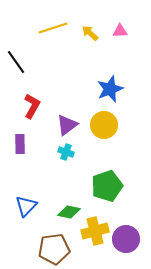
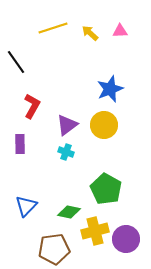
green pentagon: moved 1 px left, 3 px down; rotated 24 degrees counterclockwise
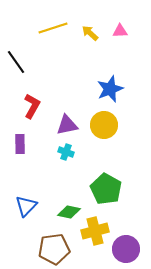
purple triangle: rotated 25 degrees clockwise
purple circle: moved 10 px down
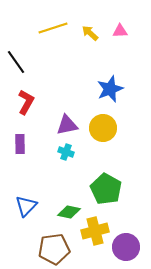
red L-shape: moved 6 px left, 4 px up
yellow circle: moved 1 px left, 3 px down
purple circle: moved 2 px up
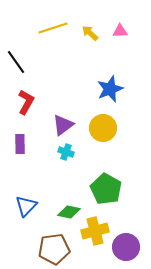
purple triangle: moved 4 px left; rotated 25 degrees counterclockwise
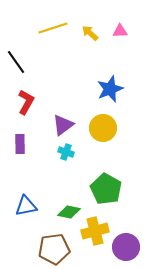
blue triangle: rotated 35 degrees clockwise
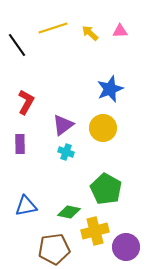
black line: moved 1 px right, 17 px up
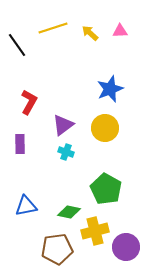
red L-shape: moved 3 px right
yellow circle: moved 2 px right
brown pentagon: moved 3 px right
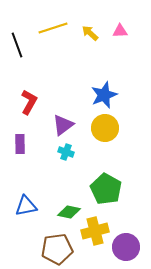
black line: rotated 15 degrees clockwise
blue star: moved 6 px left, 6 px down
